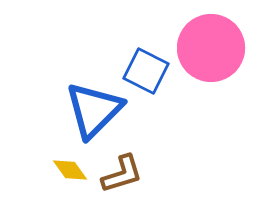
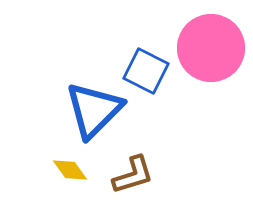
brown L-shape: moved 11 px right, 1 px down
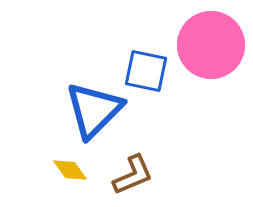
pink circle: moved 3 px up
blue square: rotated 15 degrees counterclockwise
brown L-shape: rotated 6 degrees counterclockwise
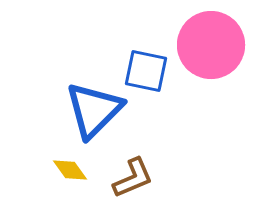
brown L-shape: moved 3 px down
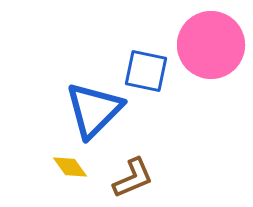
yellow diamond: moved 3 px up
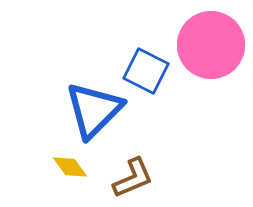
blue square: rotated 15 degrees clockwise
